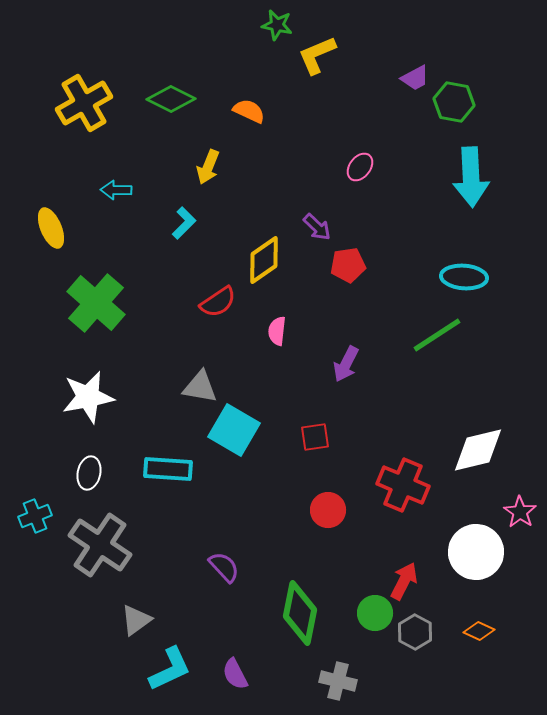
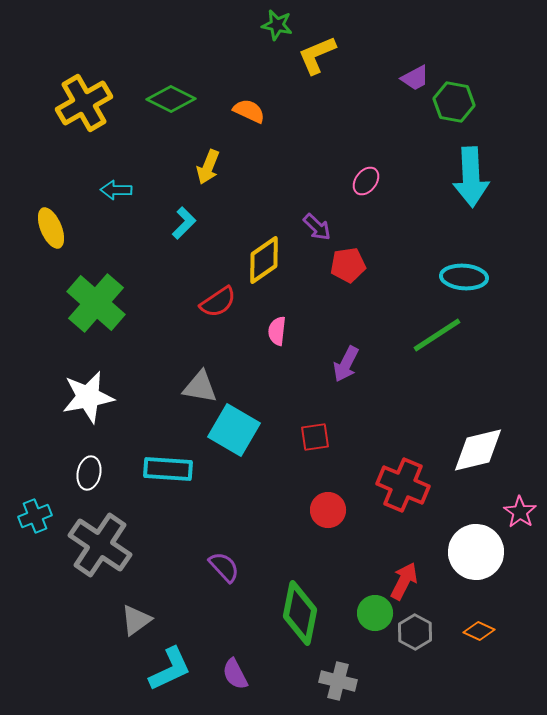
pink ellipse at (360, 167): moved 6 px right, 14 px down
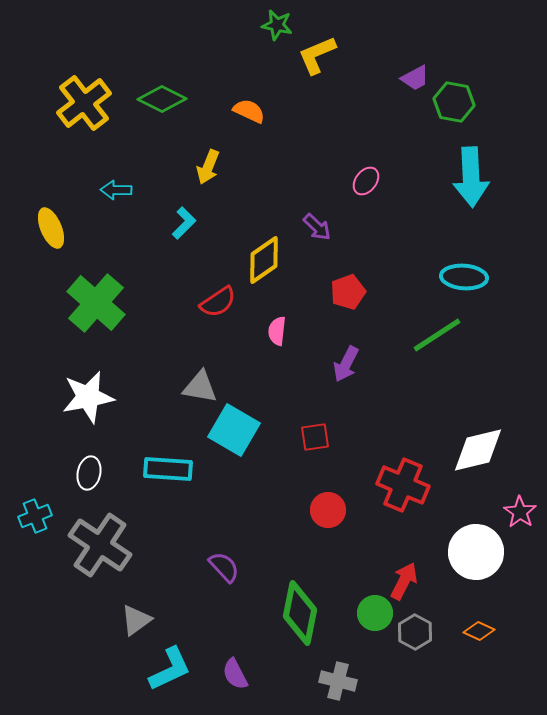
green diamond at (171, 99): moved 9 px left
yellow cross at (84, 103): rotated 8 degrees counterclockwise
red pentagon at (348, 265): moved 27 px down; rotated 12 degrees counterclockwise
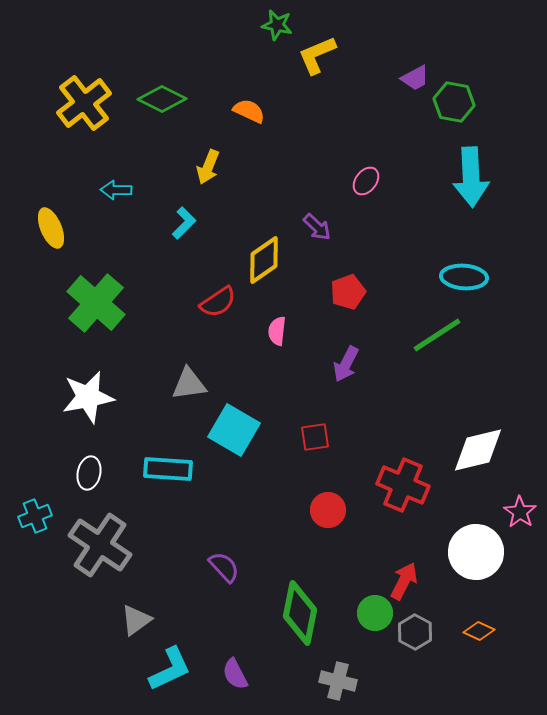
gray triangle at (200, 387): moved 11 px left, 3 px up; rotated 18 degrees counterclockwise
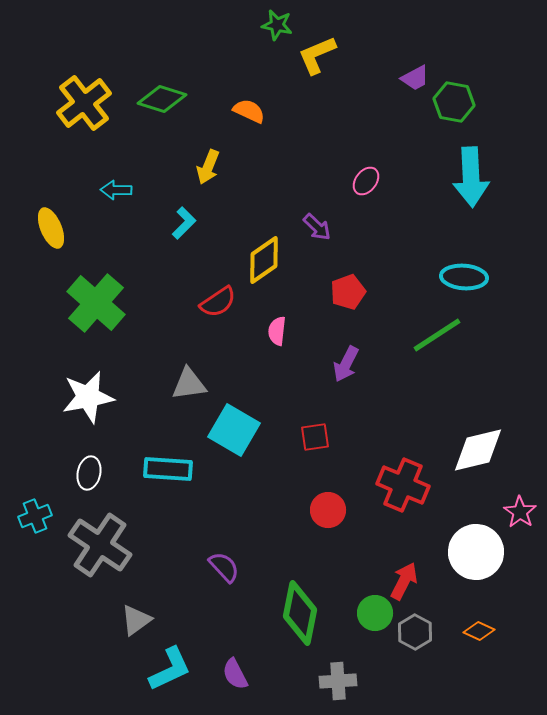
green diamond at (162, 99): rotated 9 degrees counterclockwise
gray cross at (338, 681): rotated 18 degrees counterclockwise
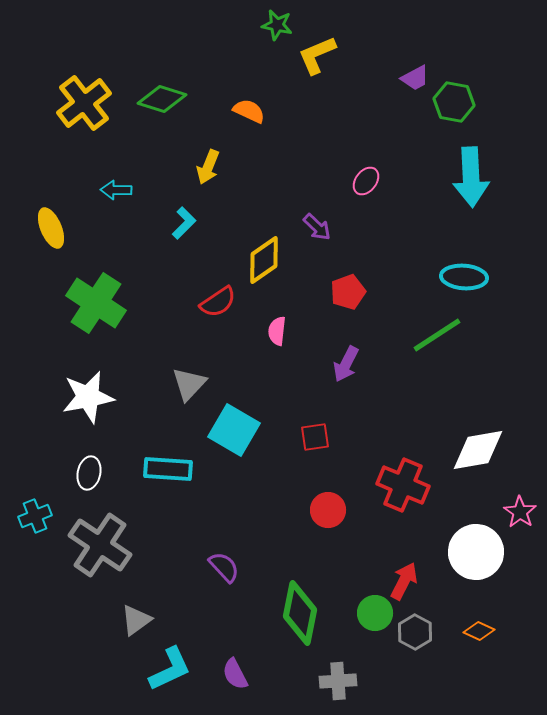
green cross at (96, 303): rotated 8 degrees counterclockwise
gray triangle at (189, 384): rotated 39 degrees counterclockwise
white diamond at (478, 450): rotated 4 degrees clockwise
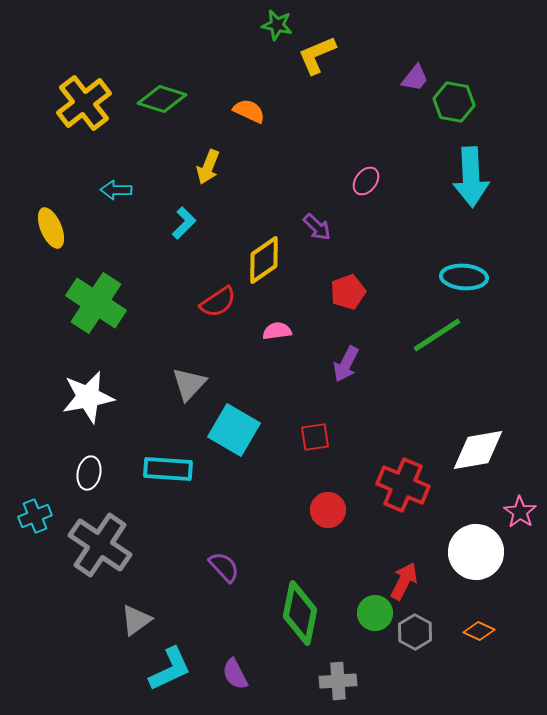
purple trapezoid at (415, 78): rotated 24 degrees counterclockwise
pink semicircle at (277, 331): rotated 76 degrees clockwise
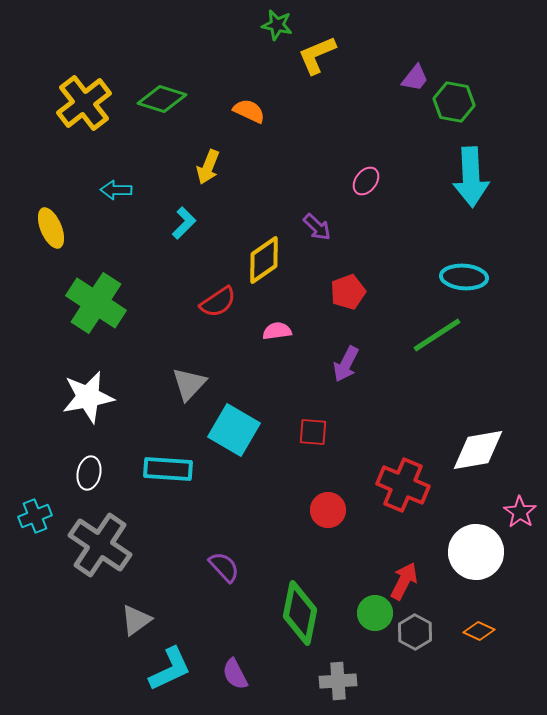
red square at (315, 437): moved 2 px left, 5 px up; rotated 12 degrees clockwise
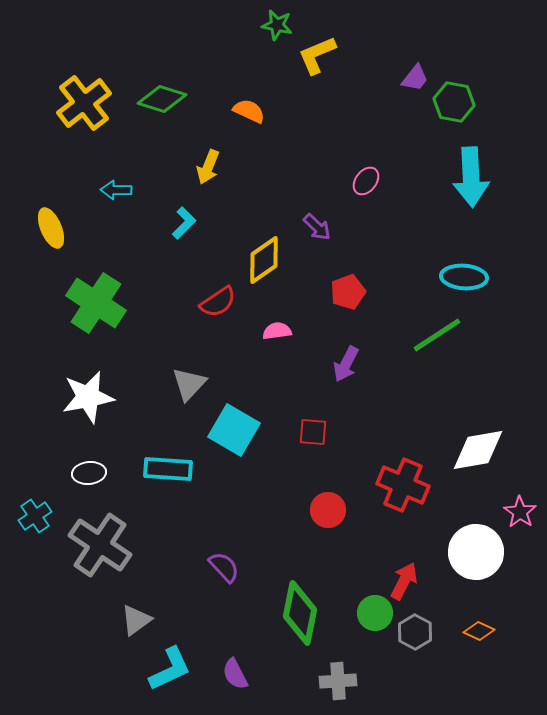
white ellipse at (89, 473): rotated 72 degrees clockwise
cyan cross at (35, 516): rotated 12 degrees counterclockwise
